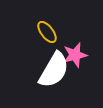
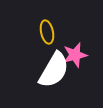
yellow ellipse: rotated 25 degrees clockwise
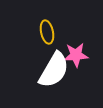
pink star: moved 1 px right; rotated 10 degrees clockwise
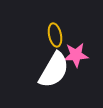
yellow ellipse: moved 8 px right, 3 px down
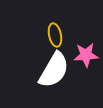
pink star: moved 10 px right
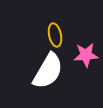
white semicircle: moved 6 px left, 1 px down
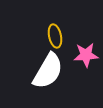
yellow ellipse: moved 1 px down
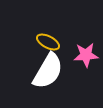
yellow ellipse: moved 7 px left, 6 px down; rotated 50 degrees counterclockwise
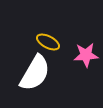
white semicircle: moved 13 px left, 2 px down
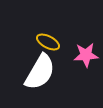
white semicircle: moved 5 px right, 1 px up
